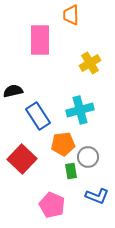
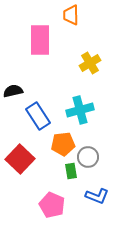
red square: moved 2 px left
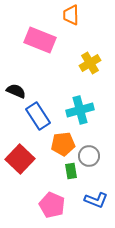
pink rectangle: rotated 68 degrees counterclockwise
black semicircle: moved 3 px right; rotated 36 degrees clockwise
gray circle: moved 1 px right, 1 px up
blue L-shape: moved 1 px left, 4 px down
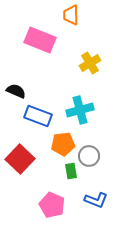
blue rectangle: rotated 36 degrees counterclockwise
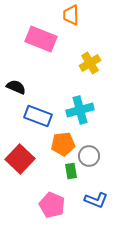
pink rectangle: moved 1 px right, 1 px up
black semicircle: moved 4 px up
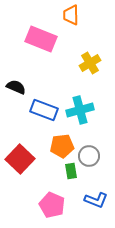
blue rectangle: moved 6 px right, 6 px up
orange pentagon: moved 1 px left, 2 px down
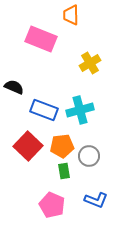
black semicircle: moved 2 px left
red square: moved 8 px right, 13 px up
green rectangle: moved 7 px left
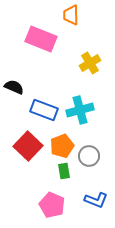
orange pentagon: rotated 15 degrees counterclockwise
